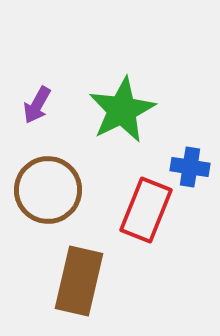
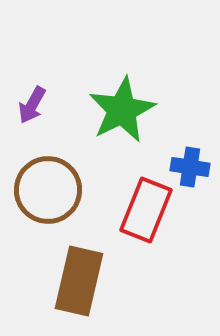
purple arrow: moved 5 px left
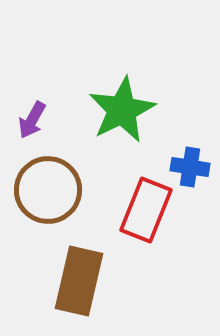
purple arrow: moved 15 px down
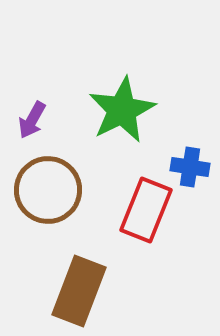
brown rectangle: moved 10 px down; rotated 8 degrees clockwise
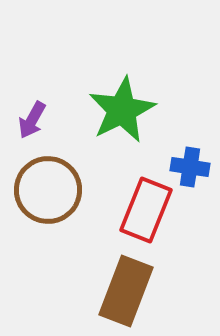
brown rectangle: moved 47 px right
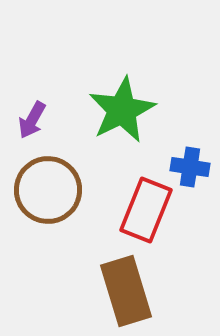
brown rectangle: rotated 38 degrees counterclockwise
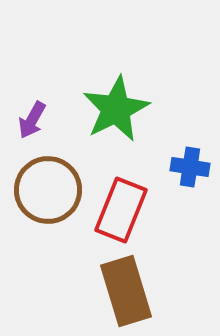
green star: moved 6 px left, 1 px up
red rectangle: moved 25 px left
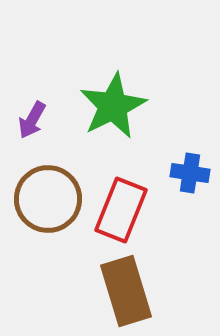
green star: moved 3 px left, 3 px up
blue cross: moved 6 px down
brown circle: moved 9 px down
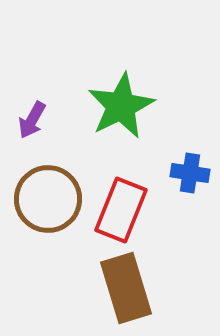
green star: moved 8 px right
brown rectangle: moved 3 px up
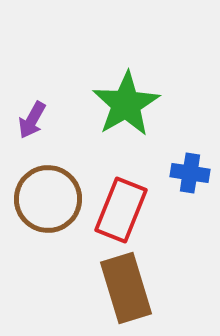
green star: moved 5 px right, 2 px up; rotated 4 degrees counterclockwise
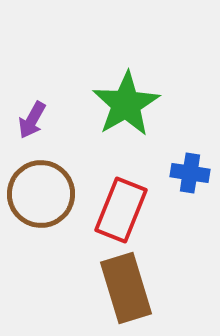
brown circle: moved 7 px left, 5 px up
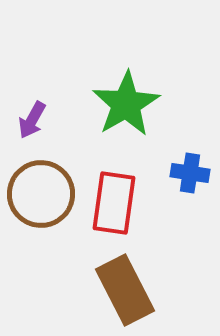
red rectangle: moved 7 px left, 7 px up; rotated 14 degrees counterclockwise
brown rectangle: moved 1 px left, 2 px down; rotated 10 degrees counterclockwise
